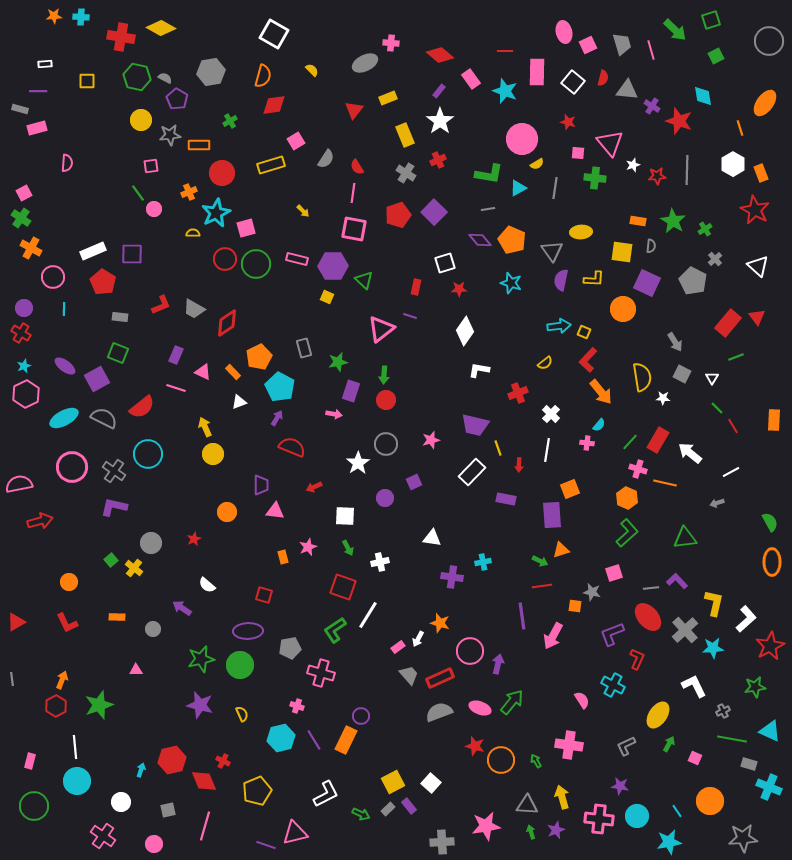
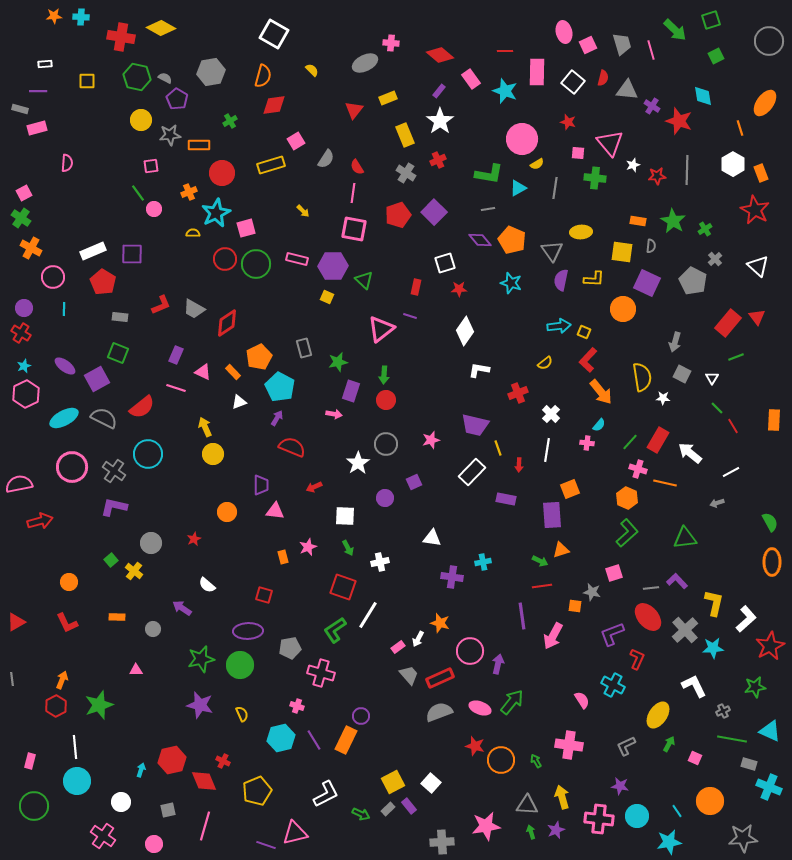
gray arrow at (675, 342): rotated 48 degrees clockwise
yellow cross at (134, 568): moved 3 px down
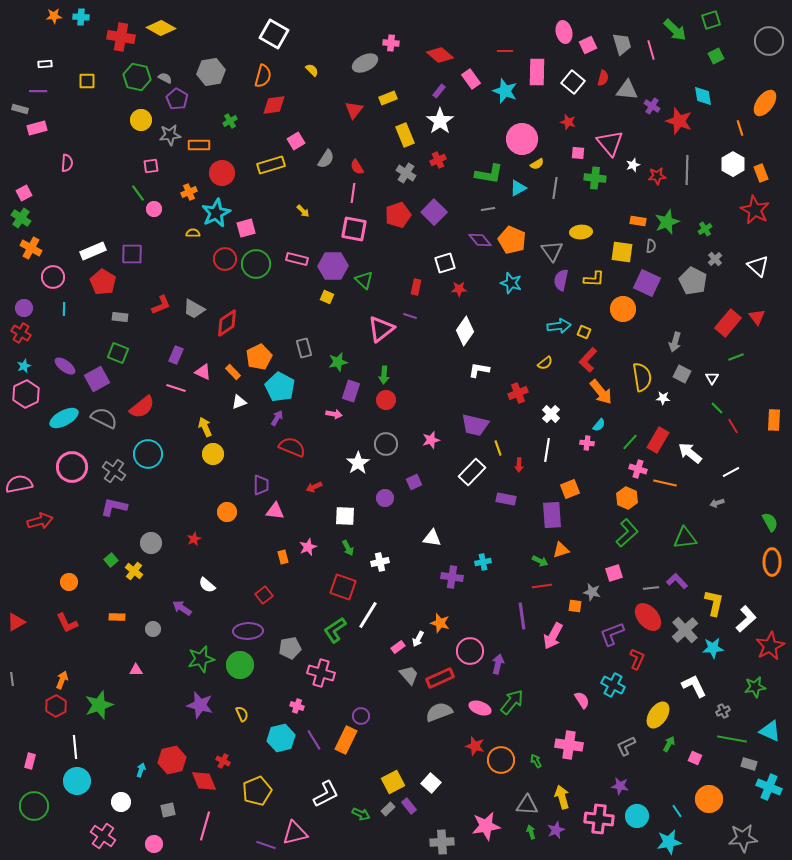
green star at (673, 221): moved 6 px left, 1 px down; rotated 20 degrees clockwise
red square at (264, 595): rotated 36 degrees clockwise
orange circle at (710, 801): moved 1 px left, 2 px up
